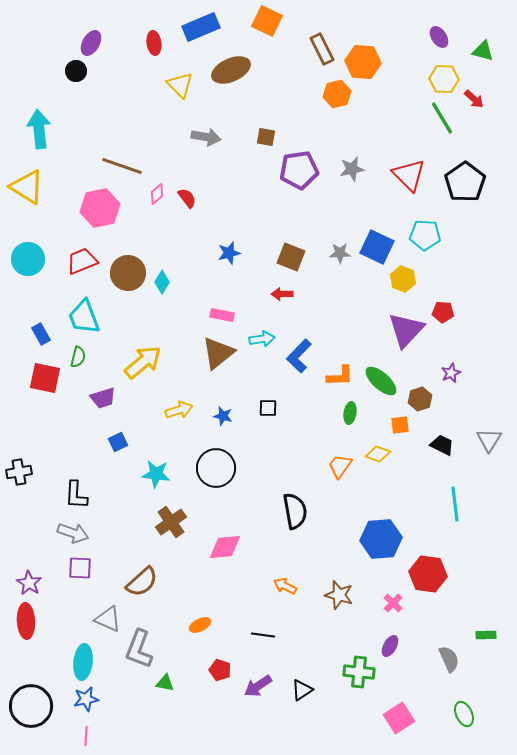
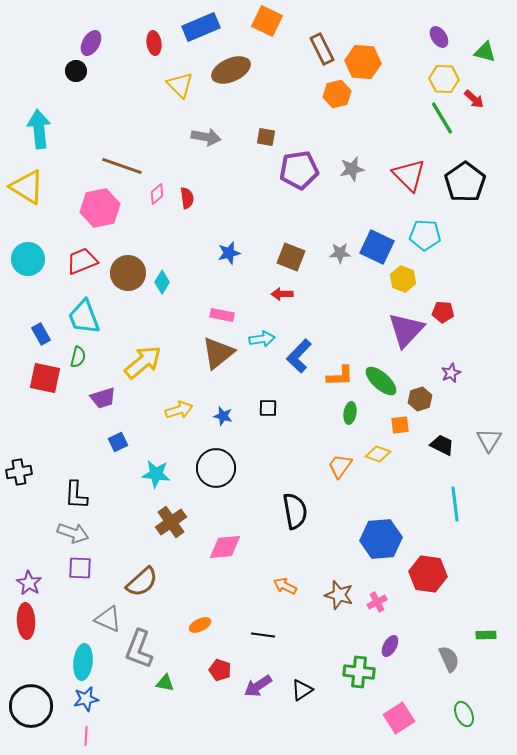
green triangle at (483, 51): moved 2 px right, 1 px down
red semicircle at (187, 198): rotated 30 degrees clockwise
pink cross at (393, 603): moved 16 px left, 1 px up; rotated 18 degrees clockwise
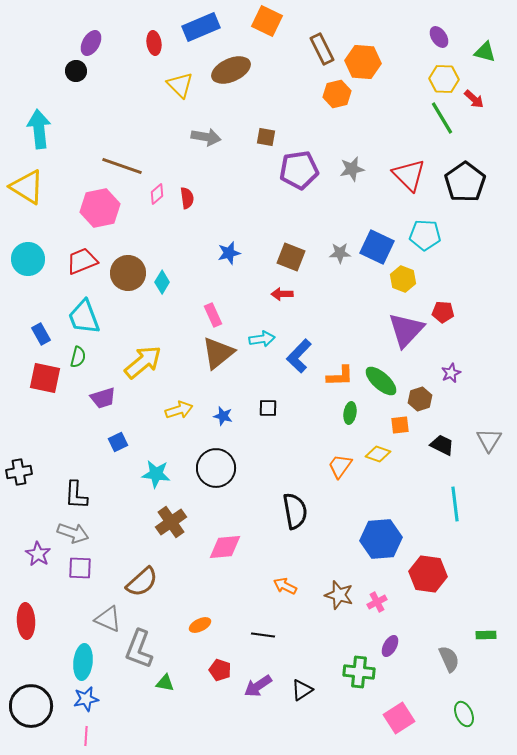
pink rectangle at (222, 315): moved 9 px left; rotated 55 degrees clockwise
purple star at (29, 583): moved 9 px right, 29 px up
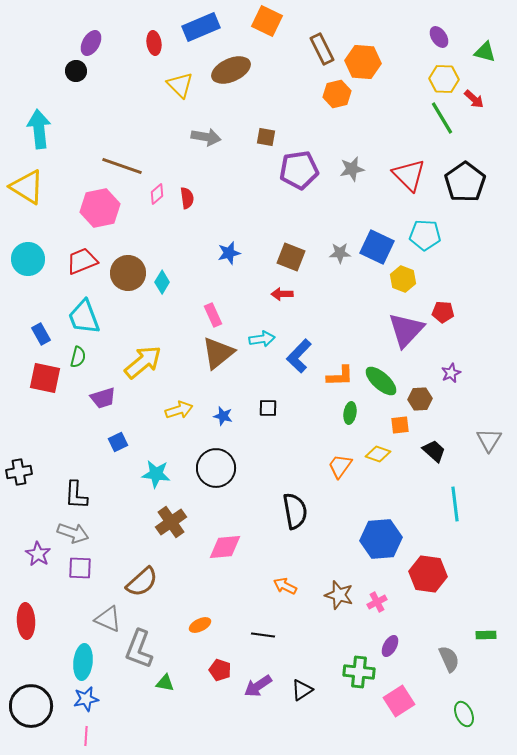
brown hexagon at (420, 399): rotated 15 degrees clockwise
black trapezoid at (442, 445): moved 8 px left, 6 px down; rotated 15 degrees clockwise
pink square at (399, 718): moved 17 px up
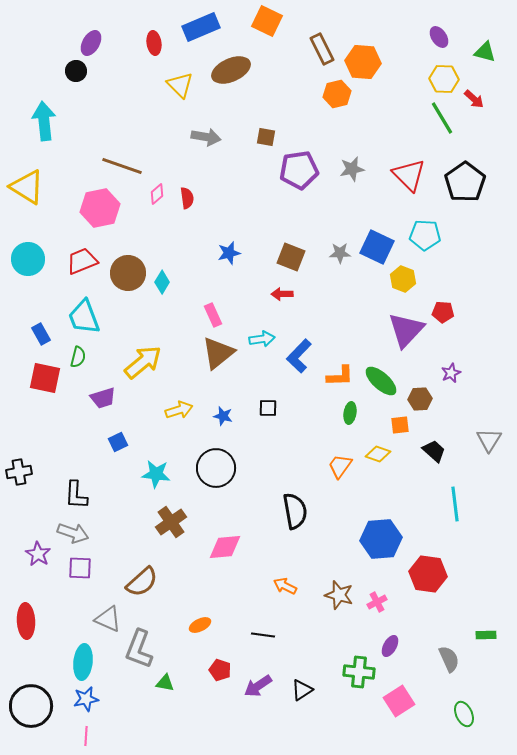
cyan arrow at (39, 129): moved 5 px right, 8 px up
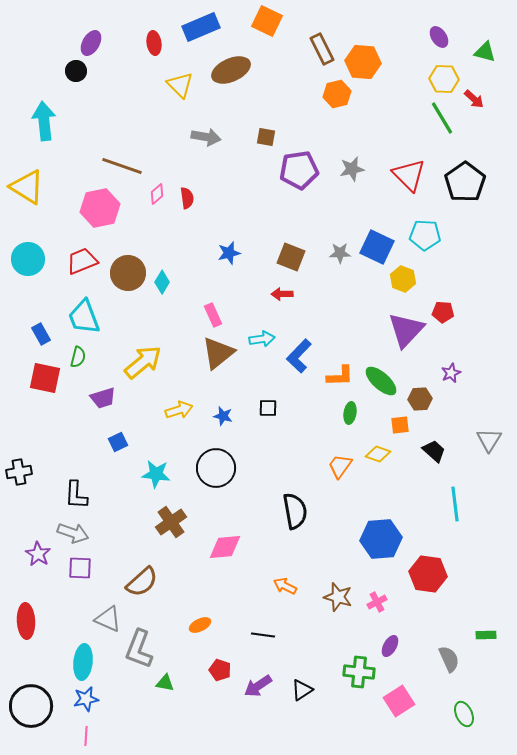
brown star at (339, 595): moved 1 px left, 2 px down
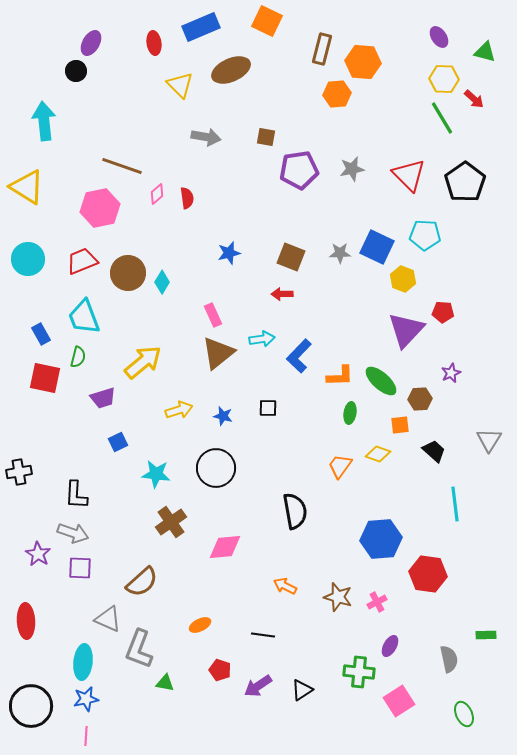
brown rectangle at (322, 49): rotated 40 degrees clockwise
orange hexagon at (337, 94): rotated 8 degrees clockwise
gray semicircle at (449, 659): rotated 12 degrees clockwise
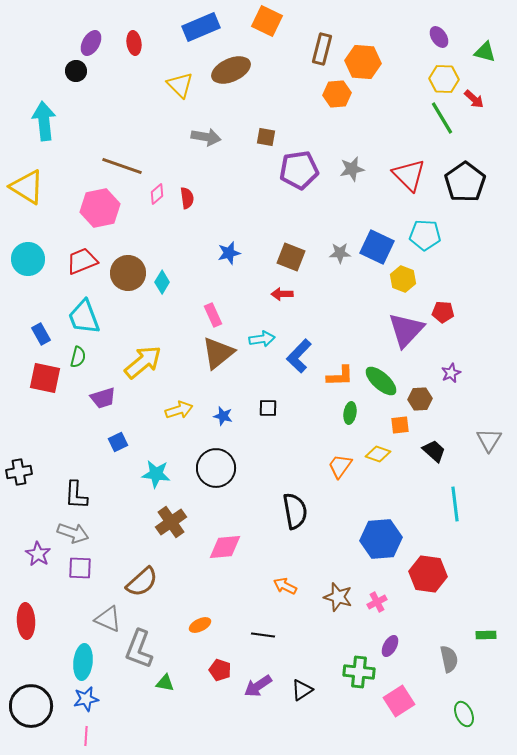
red ellipse at (154, 43): moved 20 px left
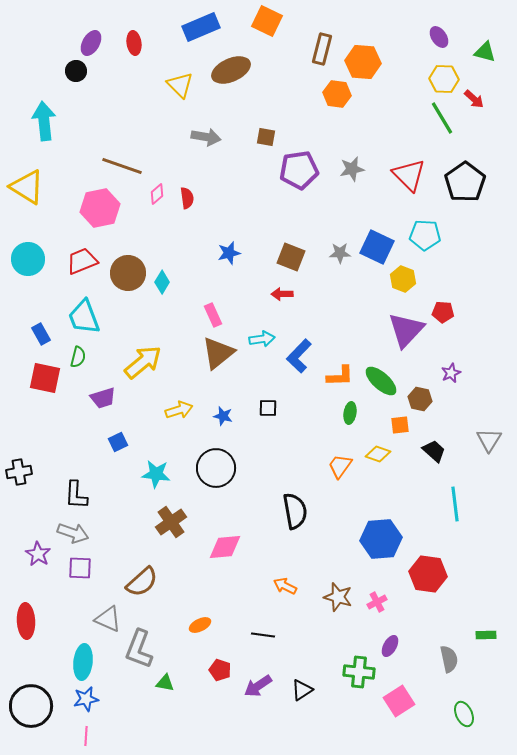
orange hexagon at (337, 94): rotated 12 degrees clockwise
brown hexagon at (420, 399): rotated 15 degrees clockwise
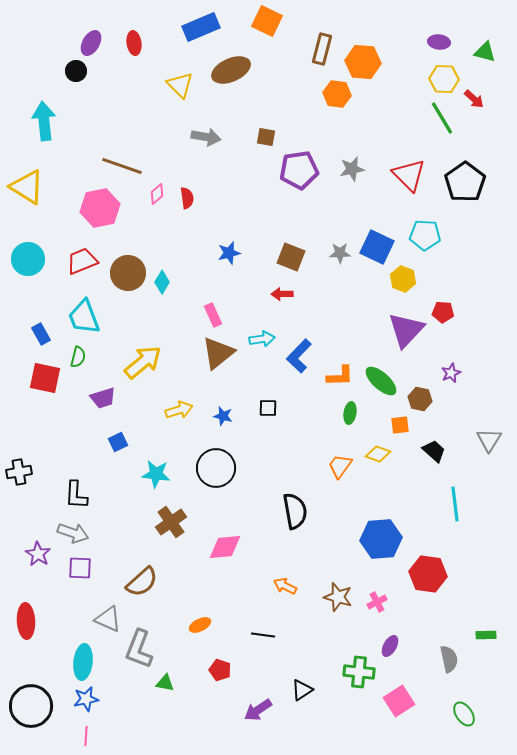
purple ellipse at (439, 37): moved 5 px down; rotated 50 degrees counterclockwise
purple arrow at (258, 686): moved 24 px down
green ellipse at (464, 714): rotated 10 degrees counterclockwise
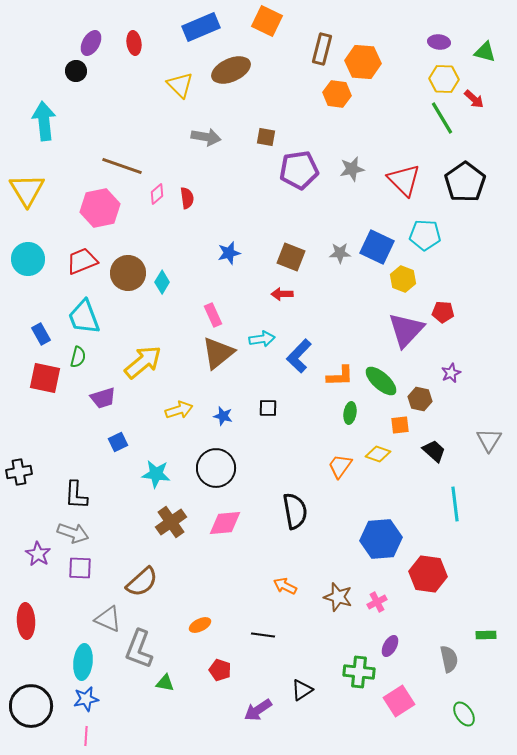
red triangle at (409, 175): moved 5 px left, 5 px down
yellow triangle at (27, 187): moved 3 px down; rotated 27 degrees clockwise
pink diamond at (225, 547): moved 24 px up
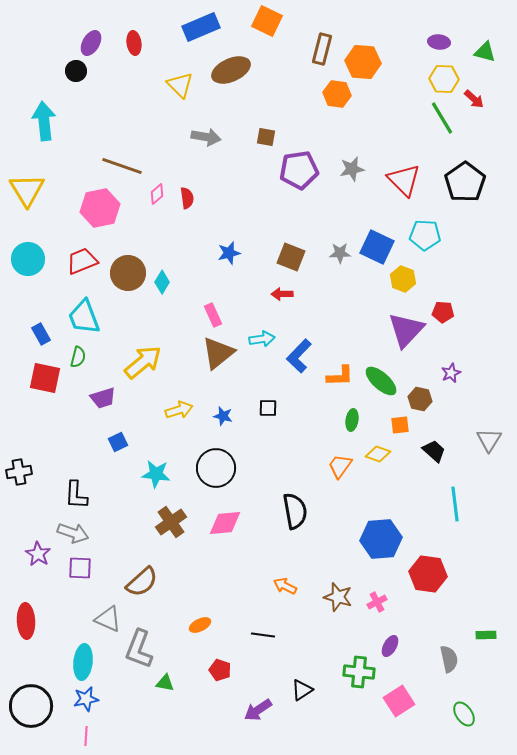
green ellipse at (350, 413): moved 2 px right, 7 px down
